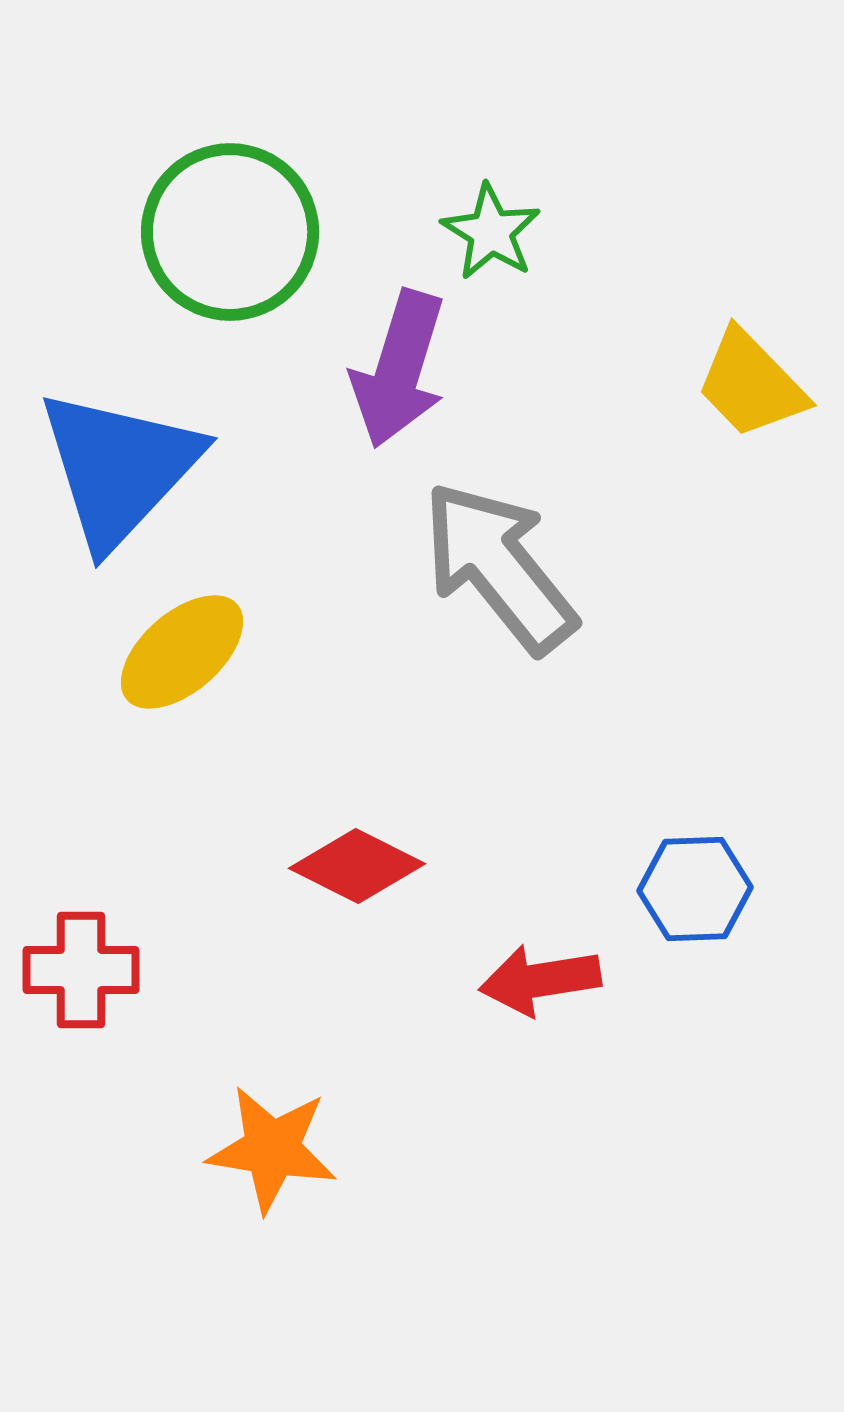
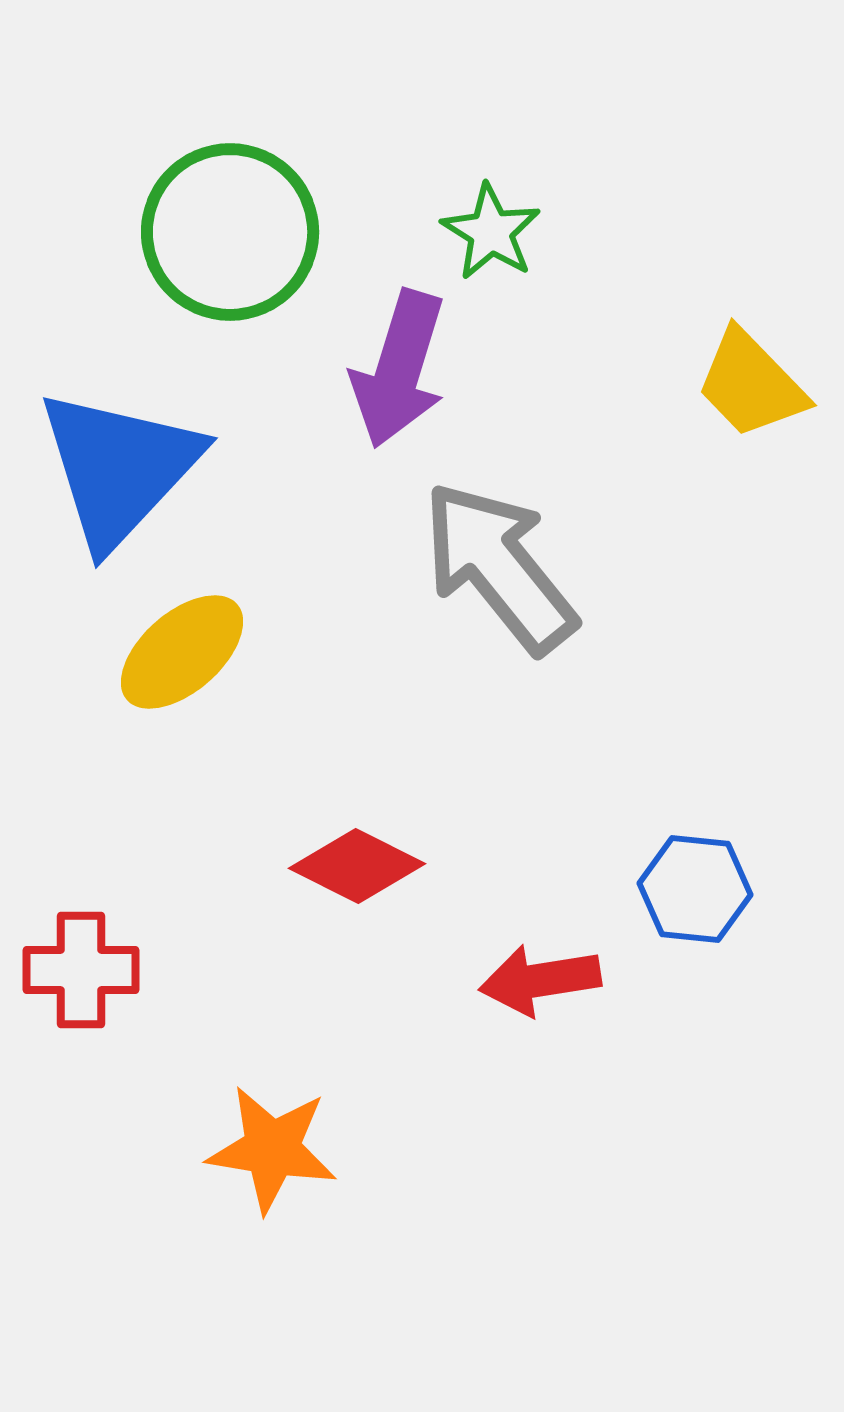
blue hexagon: rotated 8 degrees clockwise
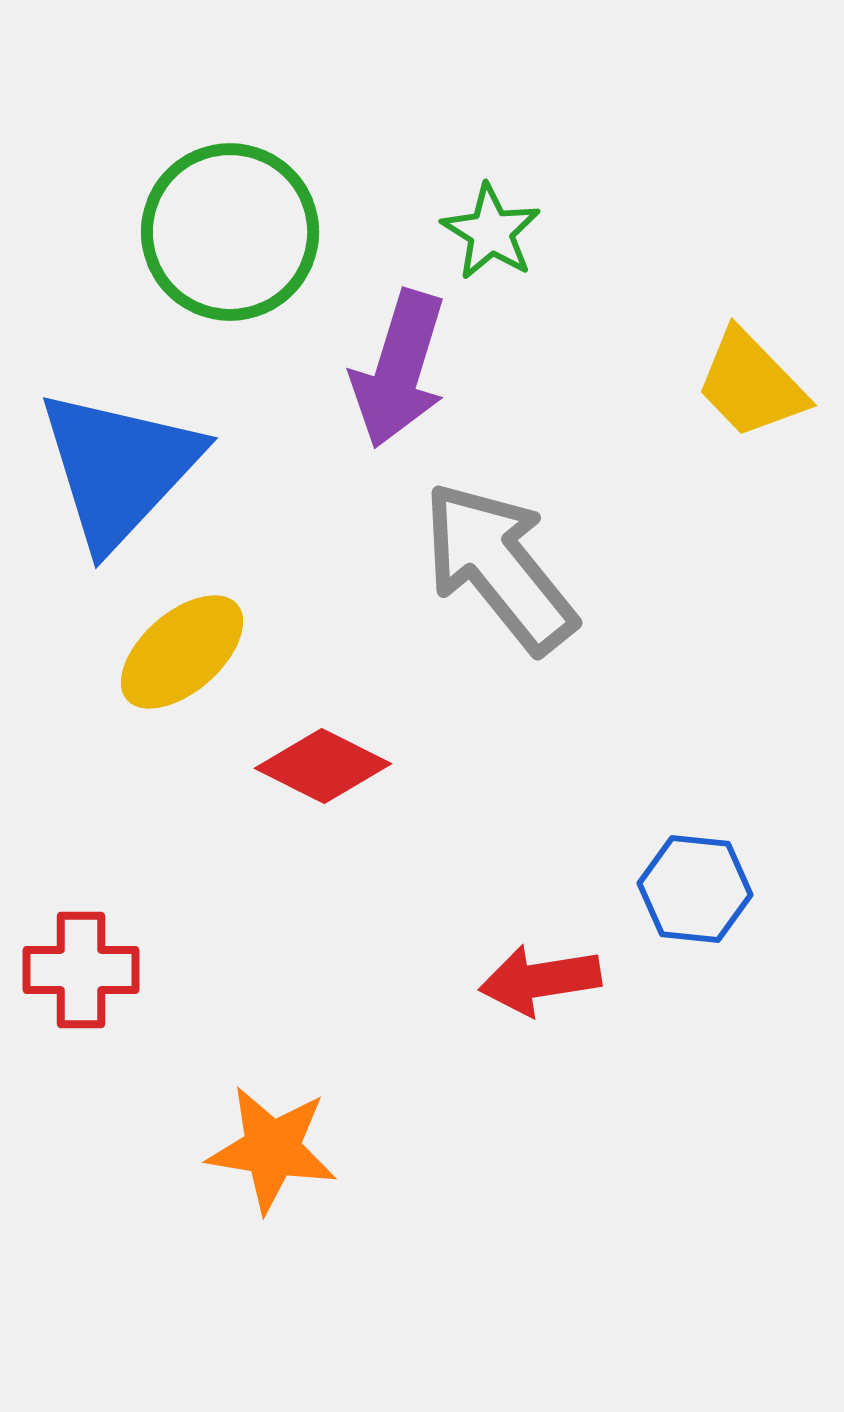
red diamond: moved 34 px left, 100 px up
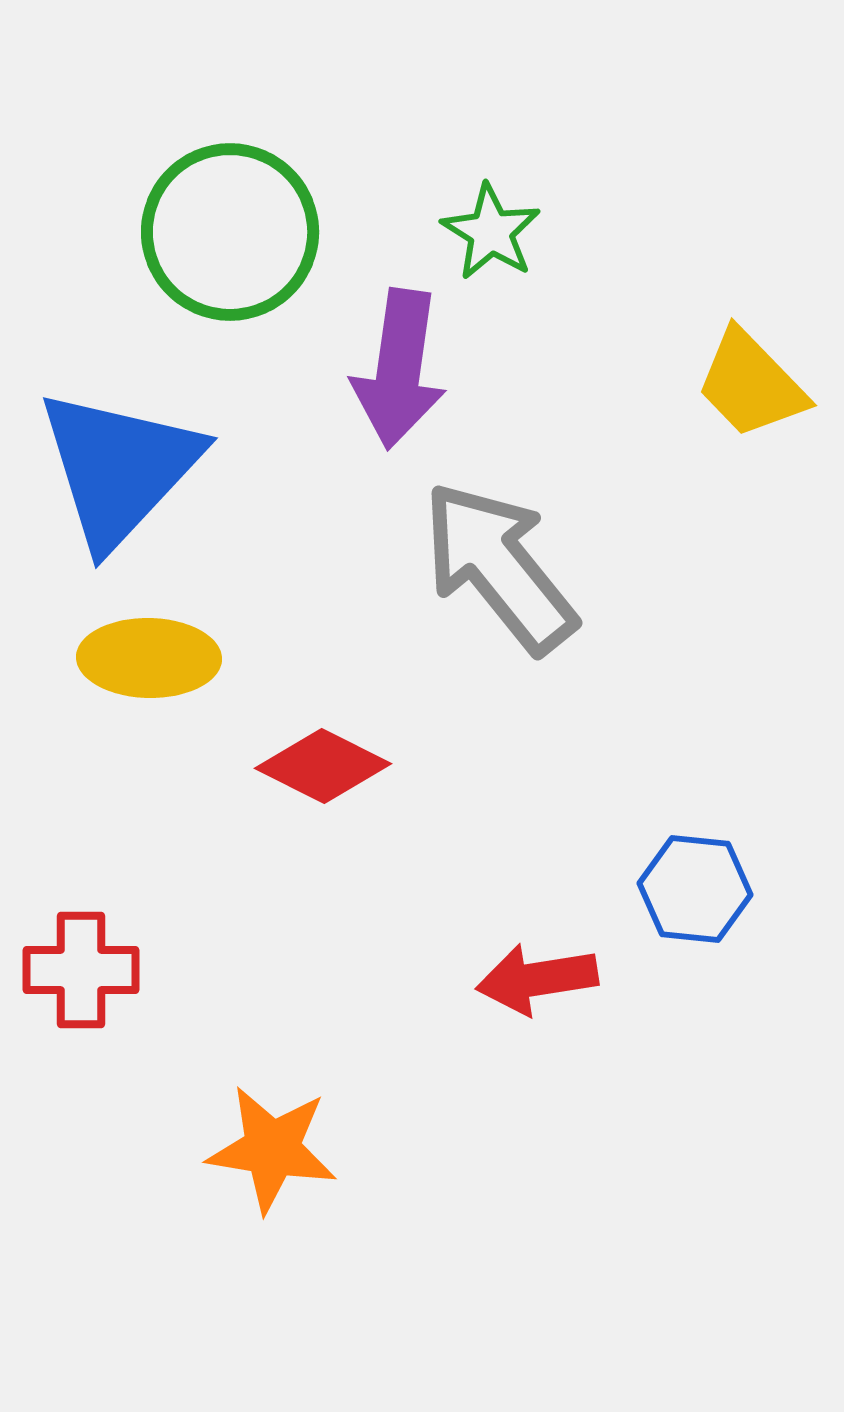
purple arrow: rotated 9 degrees counterclockwise
yellow ellipse: moved 33 px left, 6 px down; rotated 42 degrees clockwise
red arrow: moved 3 px left, 1 px up
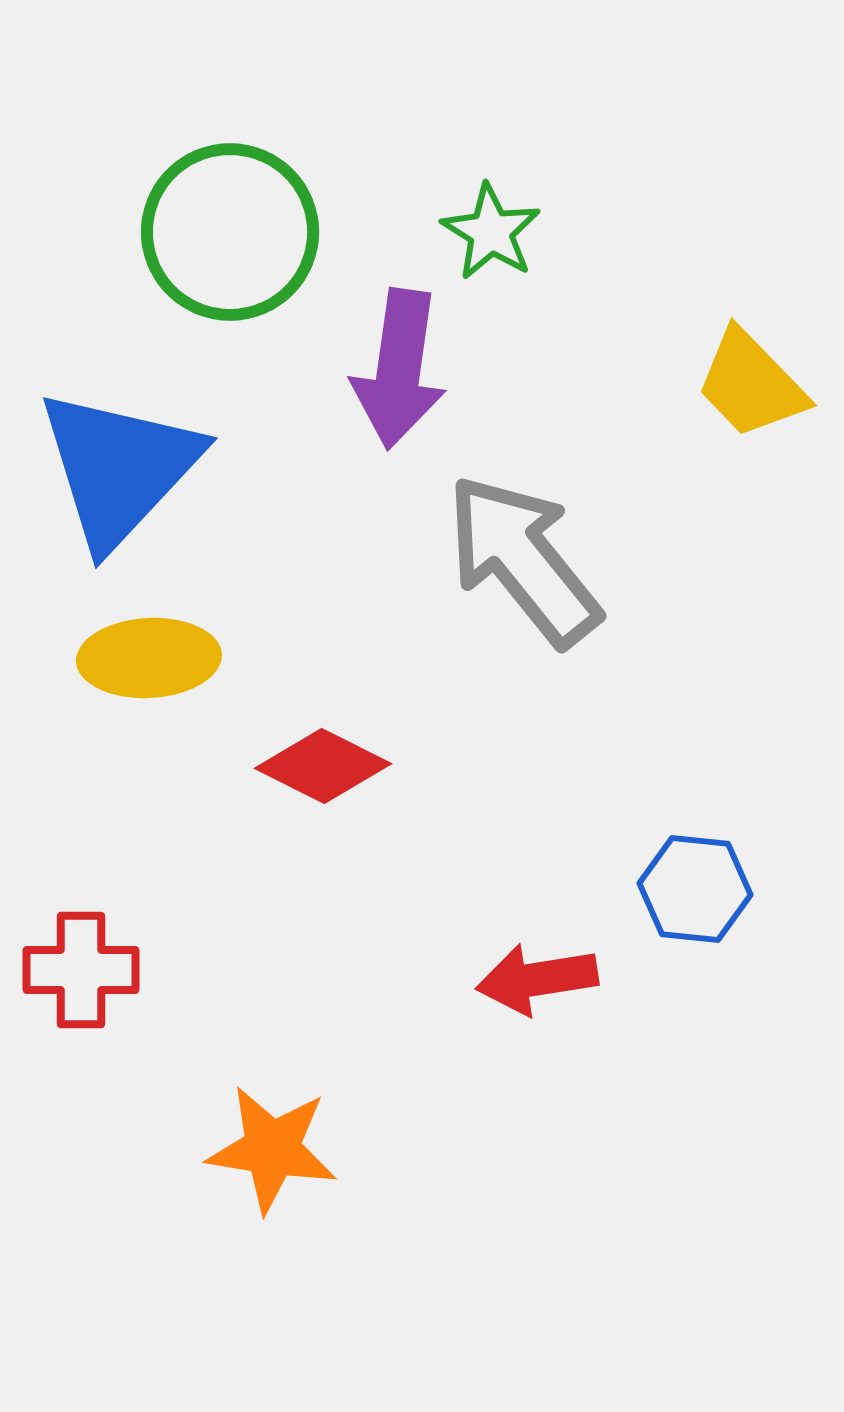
gray arrow: moved 24 px right, 7 px up
yellow ellipse: rotated 4 degrees counterclockwise
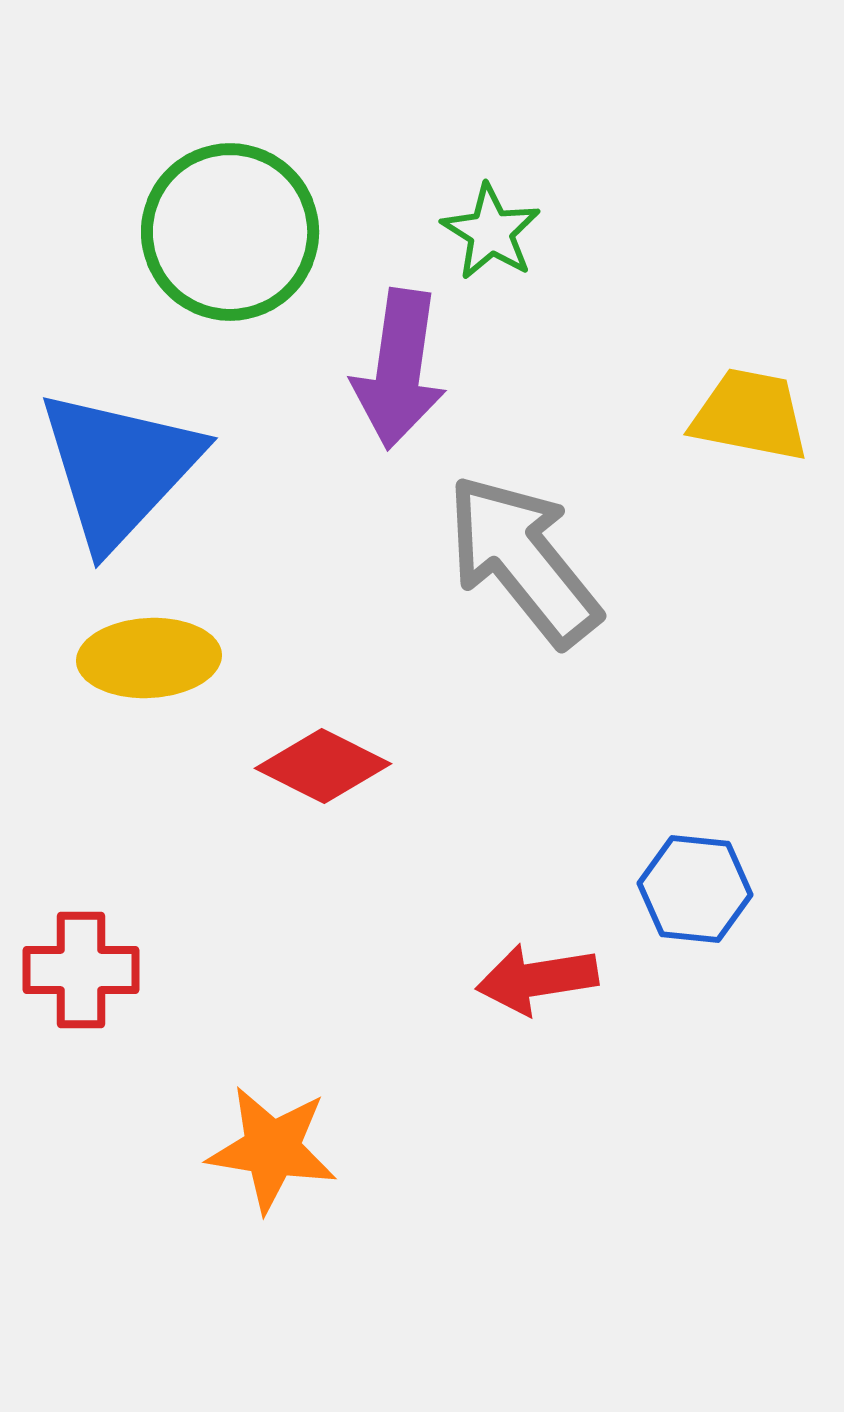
yellow trapezoid: moved 1 px left, 31 px down; rotated 145 degrees clockwise
